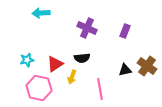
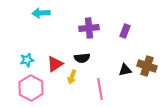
purple cross: moved 2 px right; rotated 30 degrees counterclockwise
brown cross: rotated 18 degrees counterclockwise
pink hexagon: moved 8 px left; rotated 15 degrees clockwise
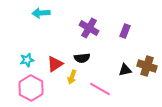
purple cross: rotated 36 degrees clockwise
pink line: rotated 50 degrees counterclockwise
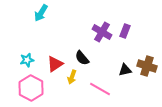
cyan arrow: rotated 54 degrees counterclockwise
purple cross: moved 13 px right, 4 px down
black semicircle: rotated 56 degrees clockwise
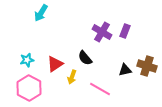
black semicircle: moved 3 px right
pink hexagon: moved 2 px left
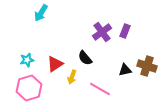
purple cross: rotated 24 degrees clockwise
pink hexagon: rotated 15 degrees clockwise
